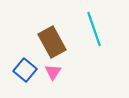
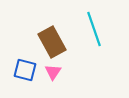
blue square: rotated 25 degrees counterclockwise
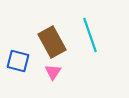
cyan line: moved 4 px left, 6 px down
blue square: moved 7 px left, 9 px up
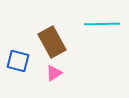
cyan line: moved 12 px right, 11 px up; rotated 72 degrees counterclockwise
pink triangle: moved 1 px right, 1 px down; rotated 24 degrees clockwise
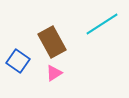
cyan line: rotated 32 degrees counterclockwise
blue square: rotated 20 degrees clockwise
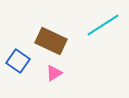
cyan line: moved 1 px right, 1 px down
brown rectangle: moved 1 px left, 1 px up; rotated 36 degrees counterclockwise
